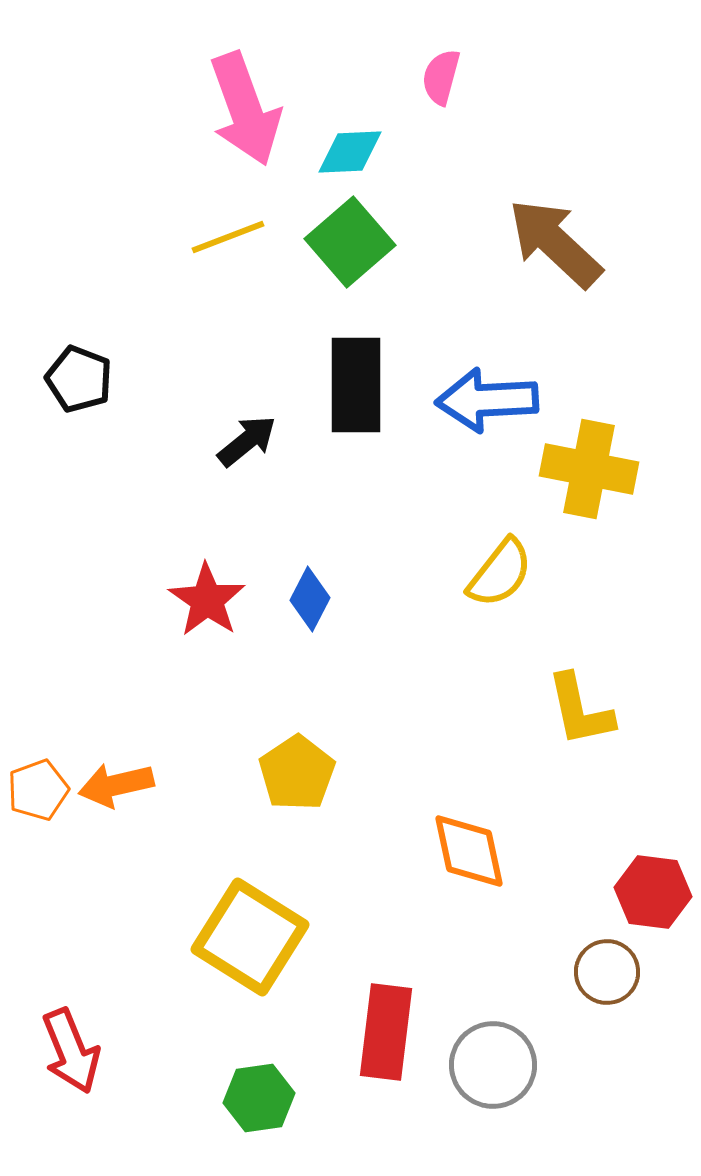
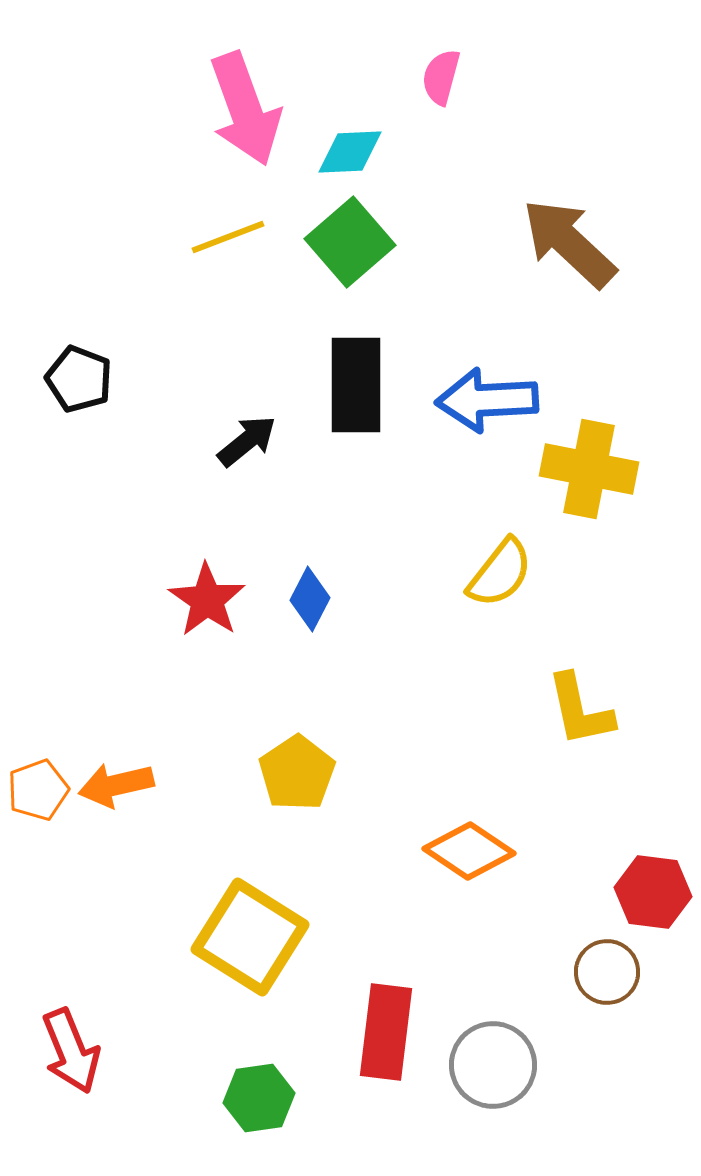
brown arrow: moved 14 px right
orange diamond: rotated 44 degrees counterclockwise
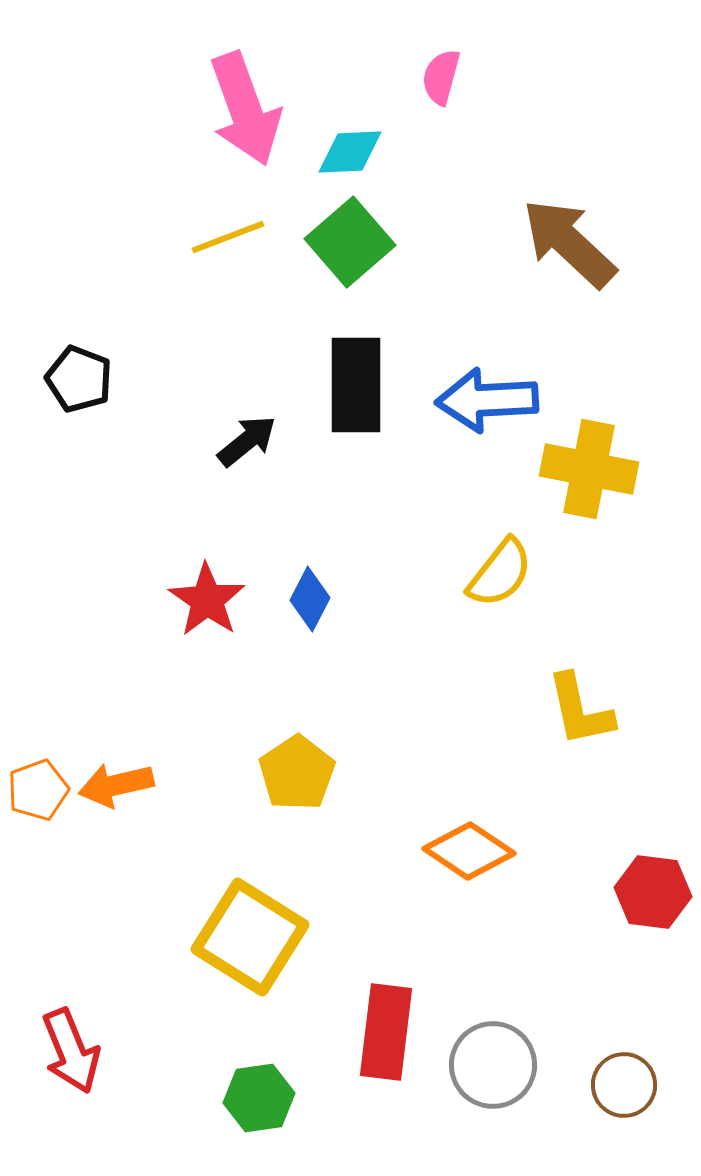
brown circle: moved 17 px right, 113 px down
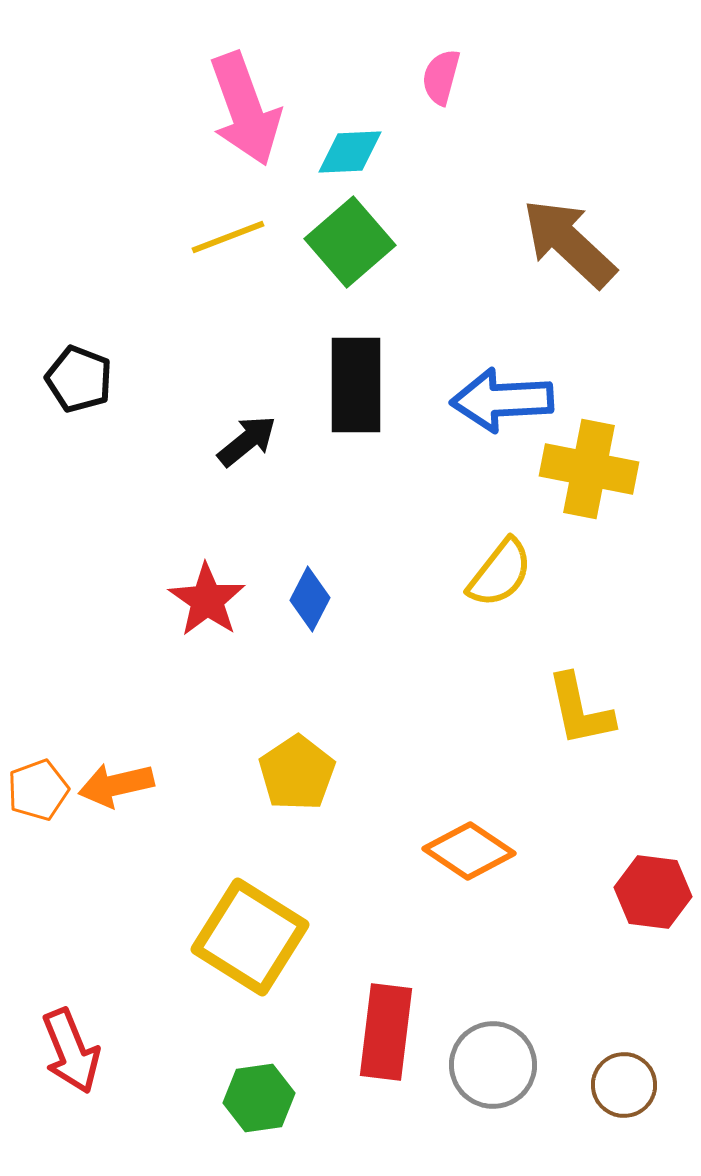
blue arrow: moved 15 px right
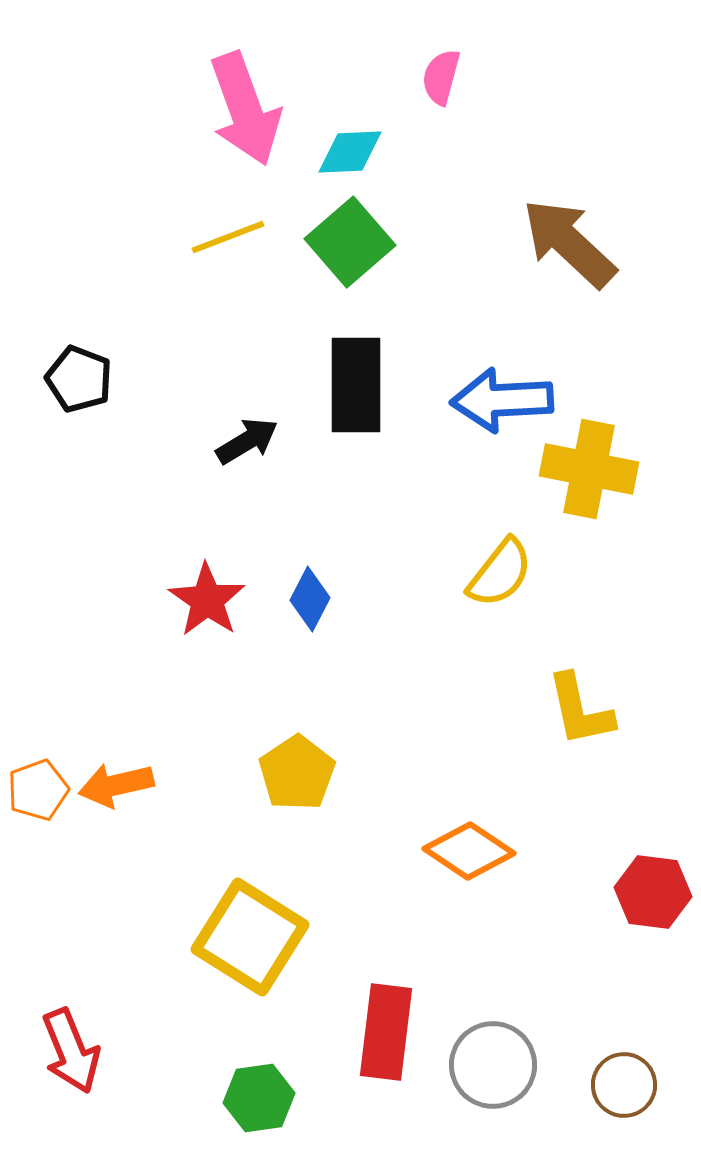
black arrow: rotated 8 degrees clockwise
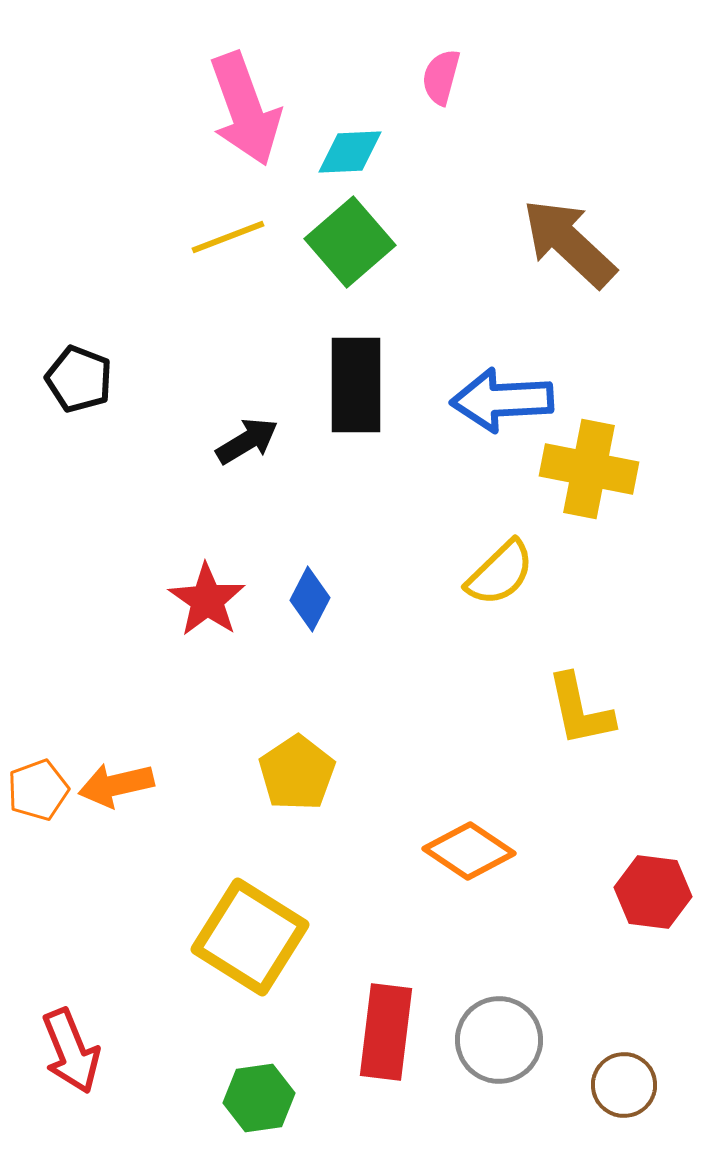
yellow semicircle: rotated 8 degrees clockwise
gray circle: moved 6 px right, 25 px up
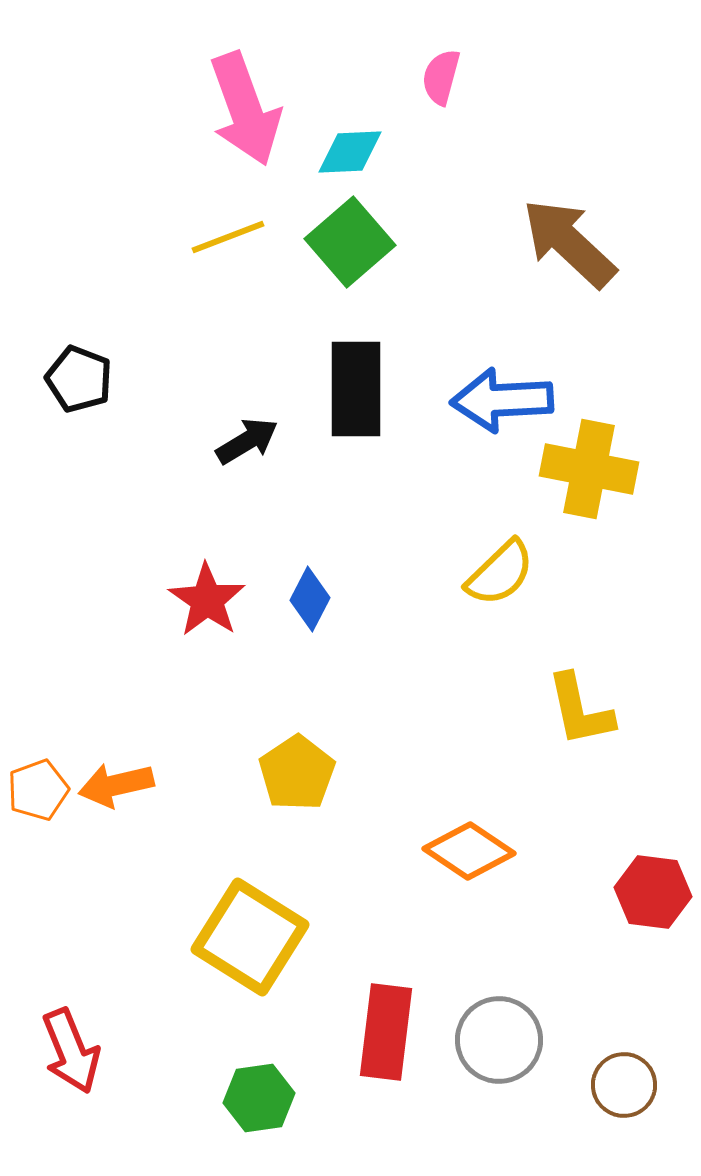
black rectangle: moved 4 px down
